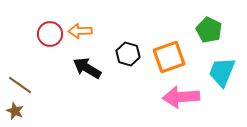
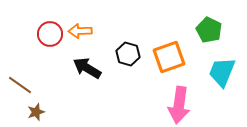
pink arrow: moved 2 px left, 8 px down; rotated 78 degrees counterclockwise
brown star: moved 21 px right, 1 px down; rotated 30 degrees clockwise
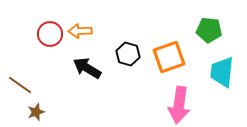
green pentagon: rotated 20 degrees counterclockwise
cyan trapezoid: rotated 16 degrees counterclockwise
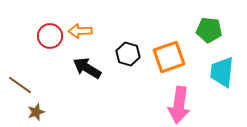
red circle: moved 2 px down
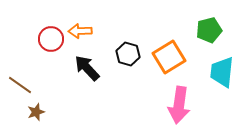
green pentagon: rotated 20 degrees counterclockwise
red circle: moved 1 px right, 3 px down
orange square: rotated 12 degrees counterclockwise
black arrow: rotated 16 degrees clockwise
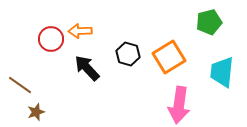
green pentagon: moved 8 px up
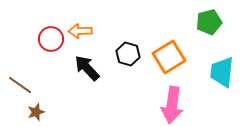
pink arrow: moved 7 px left
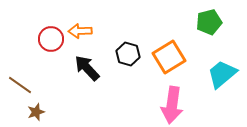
cyan trapezoid: moved 2 px down; rotated 44 degrees clockwise
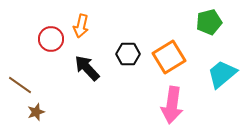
orange arrow: moved 1 px right, 5 px up; rotated 75 degrees counterclockwise
black hexagon: rotated 15 degrees counterclockwise
